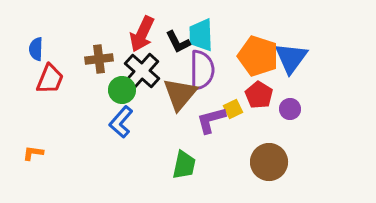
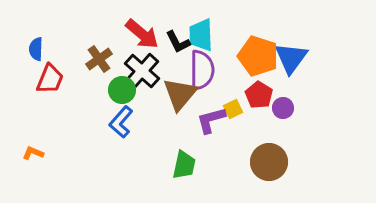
red arrow: rotated 75 degrees counterclockwise
brown cross: rotated 28 degrees counterclockwise
purple circle: moved 7 px left, 1 px up
orange L-shape: rotated 15 degrees clockwise
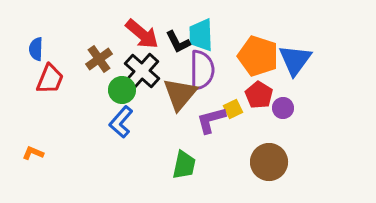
blue triangle: moved 4 px right, 2 px down
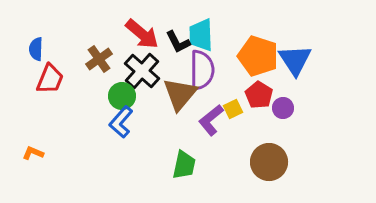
blue triangle: rotated 9 degrees counterclockwise
green circle: moved 6 px down
purple L-shape: rotated 24 degrees counterclockwise
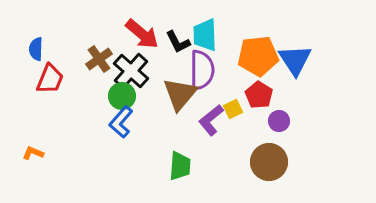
cyan trapezoid: moved 4 px right
orange pentagon: rotated 24 degrees counterclockwise
black cross: moved 11 px left
purple circle: moved 4 px left, 13 px down
green trapezoid: moved 4 px left, 1 px down; rotated 8 degrees counterclockwise
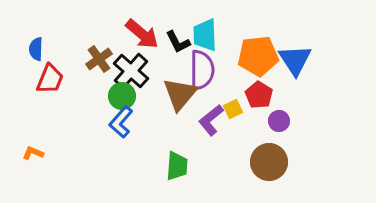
green trapezoid: moved 3 px left
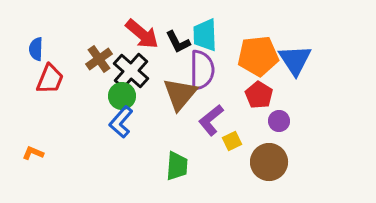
yellow square: moved 1 px left, 32 px down
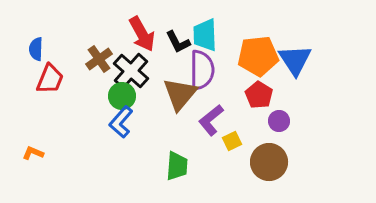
red arrow: rotated 21 degrees clockwise
